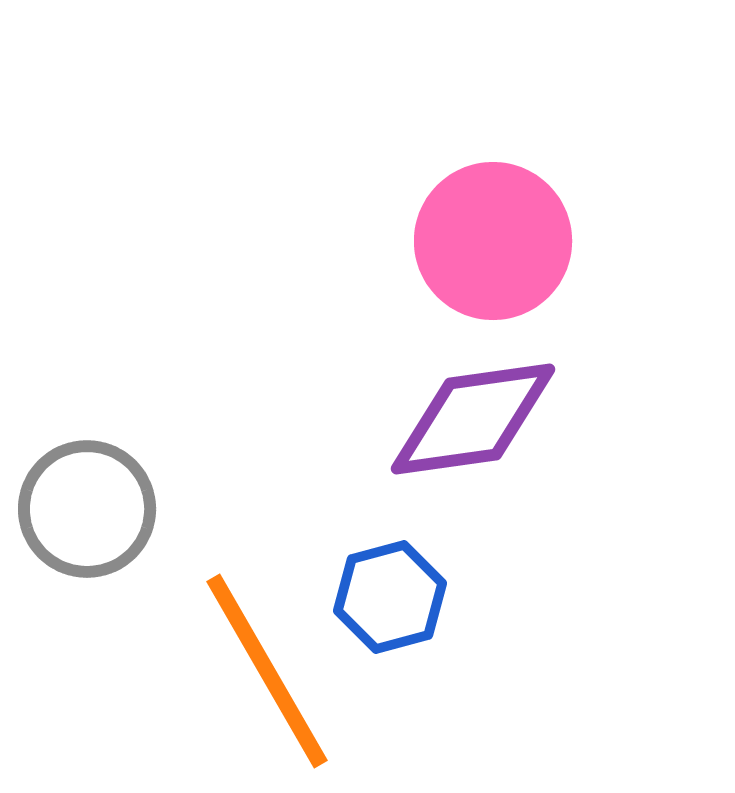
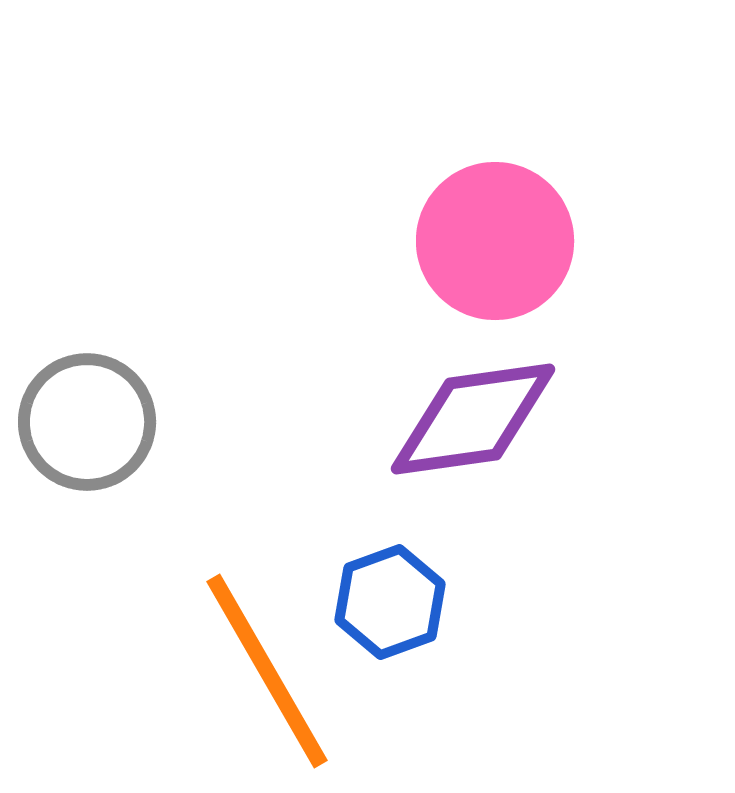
pink circle: moved 2 px right
gray circle: moved 87 px up
blue hexagon: moved 5 px down; rotated 5 degrees counterclockwise
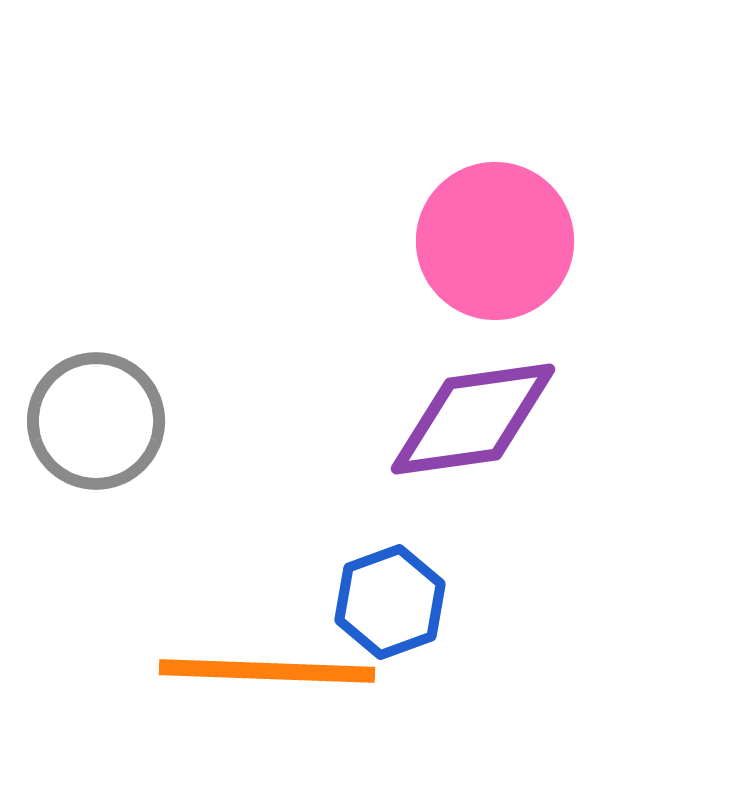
gray circle: moved 9 px right, 1 px up
orange line: rotated 58 degrees counterclockwise
